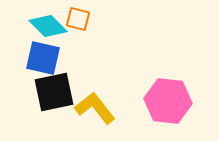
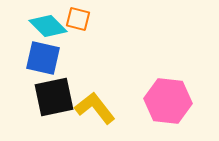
black square: moved 5 px down
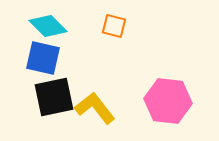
orange square: moved 36 px right, 7 px down
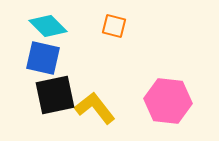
black square: moved 1 px right, 2 px up
